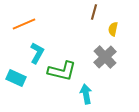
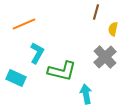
brown line: moved 2 px right
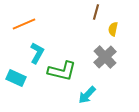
cyan arrow: moved 1 px right, 1 px down; rotated 126 degrees counterclockwise
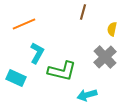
brown line: moved 13 px left
yellow semicircle: moved 1 px left
cyan arrow: rotated 30 degrees clockwise
